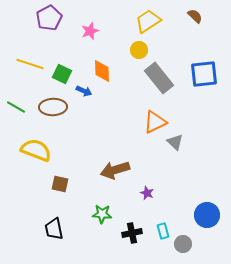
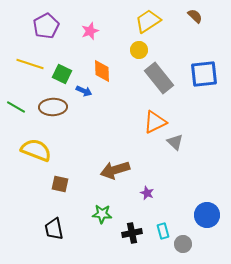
purple pentagon: moved 3 px left, 8 px down
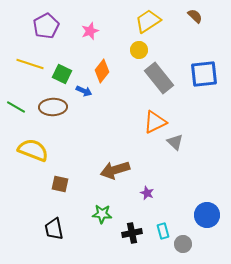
orange diamond: rotated 40 degrees clockwise
yellow semicircle: moved 3 px left
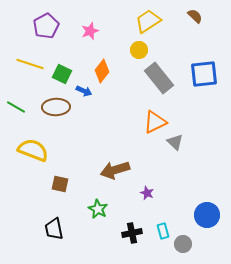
brown ellipse: moved 3 px right
green star: moved 4 px left, 5 px up; rotated 24 degrees clockwise
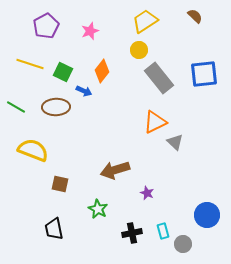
yellow trapezoid: moved 3 px left
green square: moved 1 px right, 2 px up
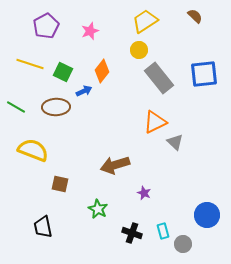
blue arrow: rotated 49 degrees counterclockwise
brown arrow: moved 5 px up
purple star: moved 3 px left
black trapezoid: moved 11 px left, 2 px up
black cross: rotated 30 degrees clockwise
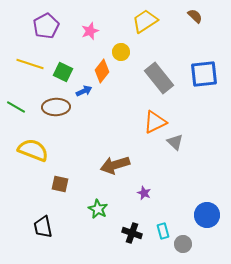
yellow circle: moved 18 px left, 2 px down
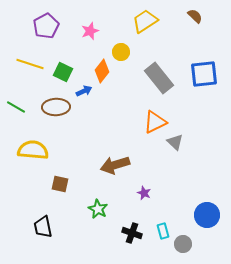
yellow semicircle: rotated 16 degrees counterclockwise
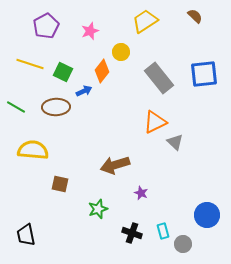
purple star: moved 3 px left
green star: rotated 24 degrees clockwise
black trapezoid: moved 17 px left, 8 px down
